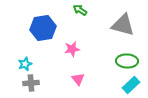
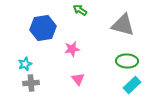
cyan rectangle: moved 1 px right
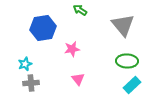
gray triangle: rotated 35 degrees clockwise
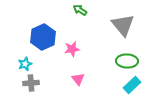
blue hexagon: moved 9 px down; rotated 15 degrees counterclockwise
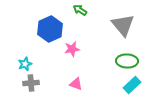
blue hexagon: moved 7 px right, 8 px up
pink triangle: moved 2 px left, 5 px down; rotated 32 degrees counterclockwise
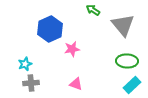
green arrow: moved 13 px right
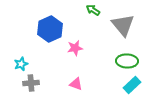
pink star: moved 3 px right, 1 px up
cyan star: moved 4 px left
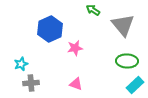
cyan rectangle: moved 3 px right
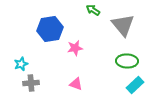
blue hexagon: rotated 15 degrees clockwise
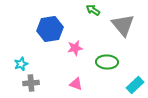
green ellipse: moved 20 px left, 1 px down
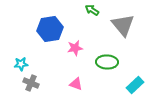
green arrow: moved 1 px left
cyan star: rotated 16 degrees clockwise
gray cross: rotated 28 degrees clockwise
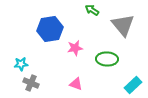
green ellipse: moved 3 px up
cyan rectangle: moved 2 px left
